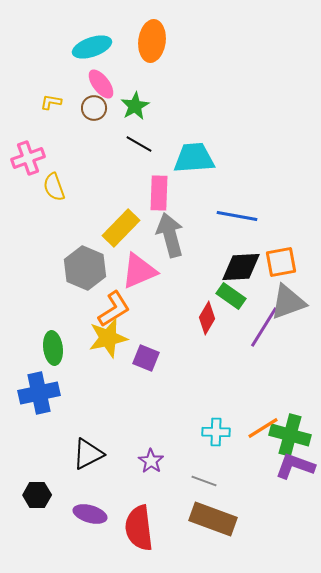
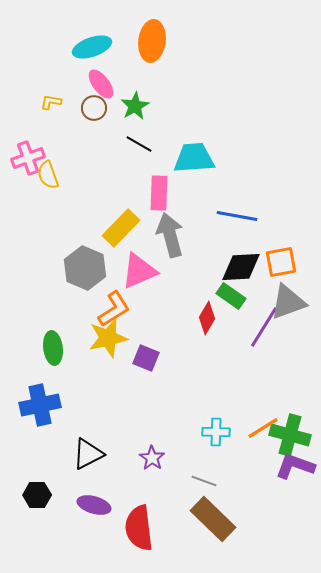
yellow semicircle: moved 6 px left, 12 px up
blue cross: moved 1 px right, 12 px down
purple star: moved 1 px right, 3 px up
purple ellipse: moved 4 px right, 9 px up
brown rectangle: rotated 24 degrees clockwise
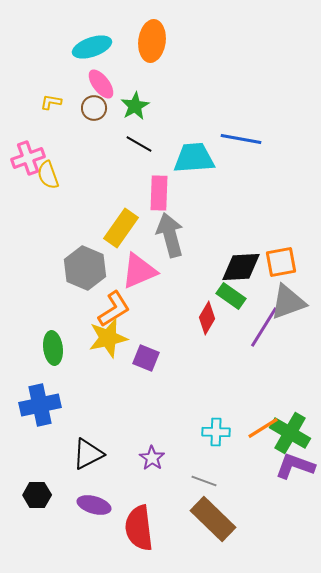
blue line: moved 4 px right, 77 px up
yellow rectangle: rotated 9 degrees counterclockwise
green cross: moved 2 px up; rotated 15 degrees clockwise
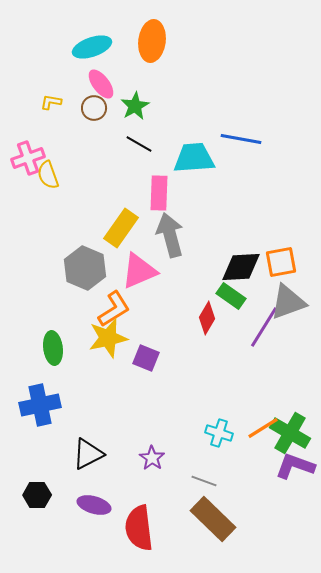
cyan cross: moved 3 px right, 1 px down; rotated 16 degrees clockwise
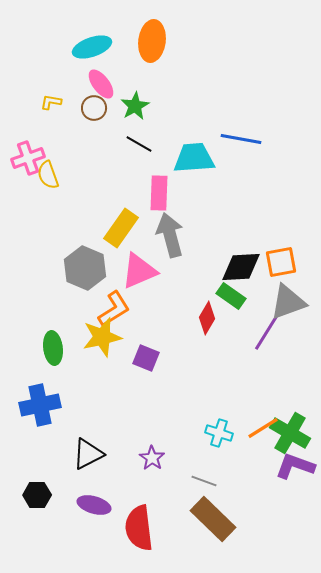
purple line: moved 4 px right, 3 px down
yellow star: moved 6 px left, 1 px up
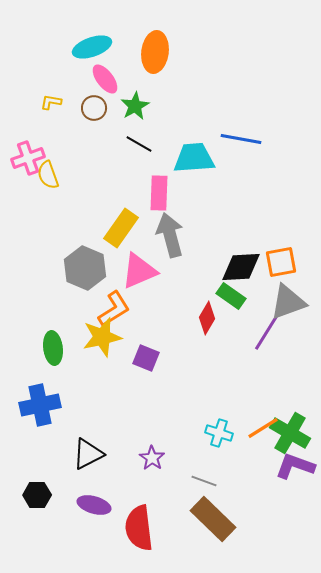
orange ellipse: moved 3 px right, 11 px down
pink ellipse: moved 4 px right, 5 px up
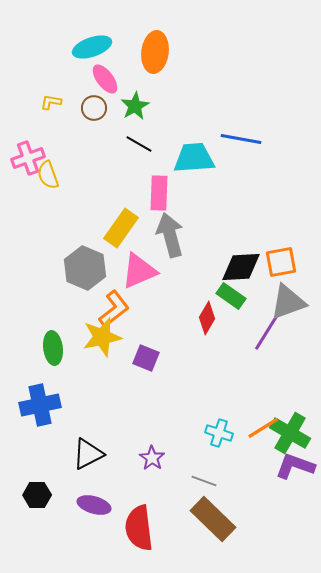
orange L-shape: rotated 6 degrees counterclockwise
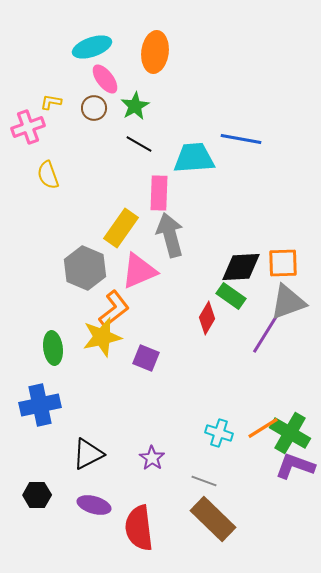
pink cross: moved 31 px up
orange square: moved 2 px right, 1 px down; rotated 8 degrees clockwise
purple line: moved 2 px left, 3 px down
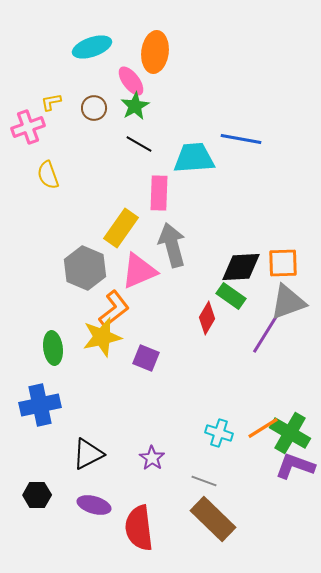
pink ellipse: moved 26 px right, 2 px down
yellow L-shape: rotated 20 degrees counterclockwise
gray arrow: moved 2 px right, 10 px down
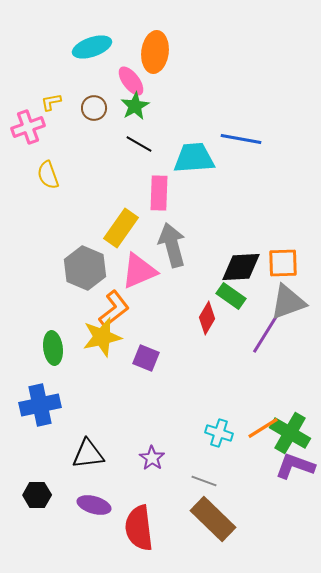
black triangle: rotated 20 degrees clockwise
